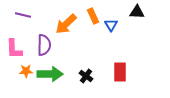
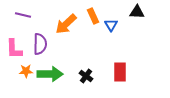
purple semicircle: moved 4 px left, 1 px up
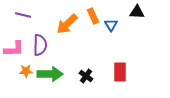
orange arrow: moved 1 px right
purple semicircle: moved 1 px down
pink L-shape: rotated 90 degrees counterclockwise
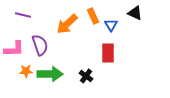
black triangle: moved 2 px left, 1 px down; rotated 21 degrees clockwise
purple semicircle: rotated 20 degrees counterclockwise
red rectangle: moved 12 px left, 19 px up
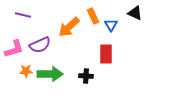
orange arrow: moved 2 px right, 3 px down
purple semicircle: rotated 85 degrees clockwise
pink L-shape: rotated 15 degrees counterclockwise
red rectangle: moved 2 px left, 1 px down
black cross: rotated 32 degrees counterclockwise
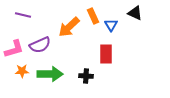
orange star: moved 4 px left
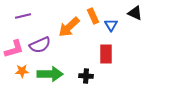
purple line: moved 1 px down; rotated 28 degrees counterclockwise
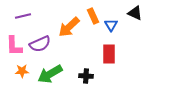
purple semicircle: moved 1 px up
pink L-shape: moved 3 px up; rotated 105 degrees clockwise
red rectangle: moved 3 px right
green arrow: rotated 150 degrees clockwise
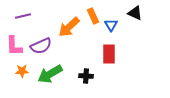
purple semicircle: moved 1 px right, 2 px down
